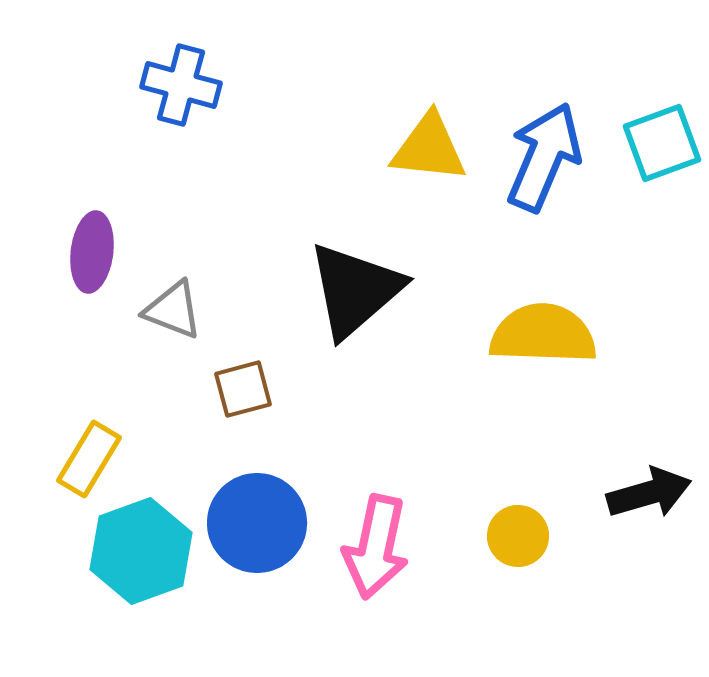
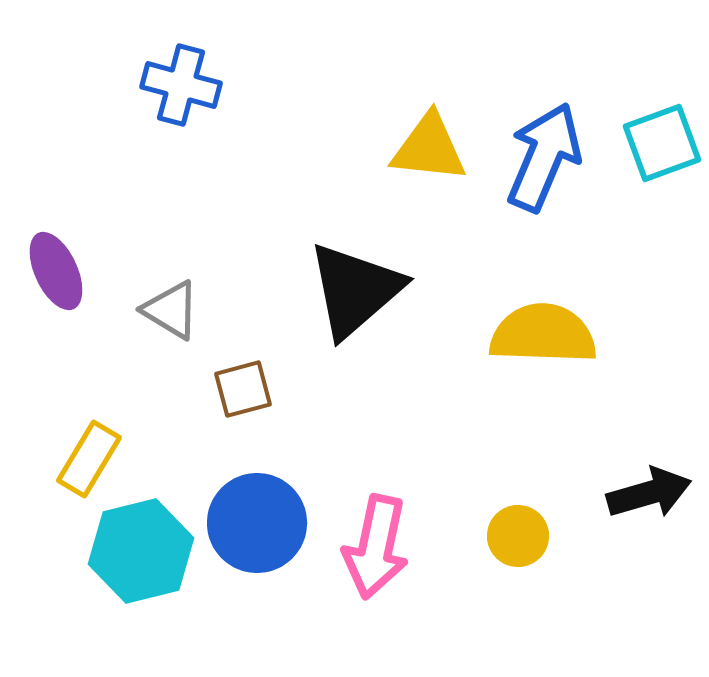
purple ellipse: moved 36 px left, 19 px down; rotated 32 degrees counterclockwise
gray triangle: moved 2 px left; rotated 10 degrees clockwise
cyan hexagon: rotated 6 degrees clockwise
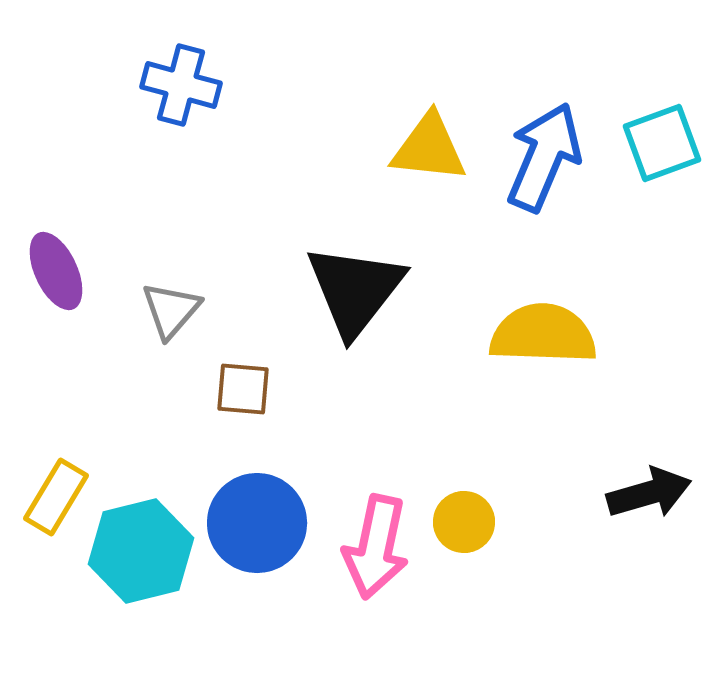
black triangle: rotated 11 degrees counterclockwise
gray triangle: rotated 40 degrees clockwise
brown square: rotated 20 degrees clockwise
yellow rectangle: moved 33 px left, 38 px down
yellow circle: moved 54 px left, 14 px up
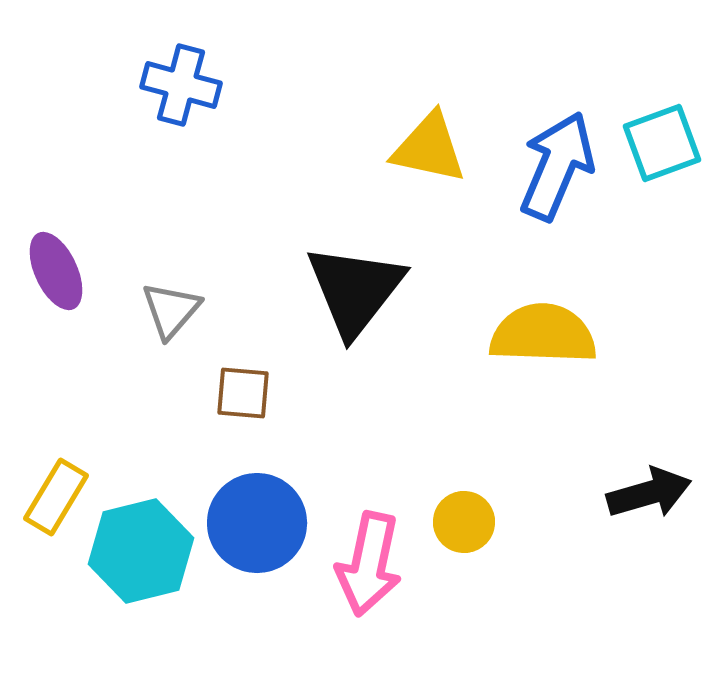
yellow triangle: rotated 6 degrees clockwise
blue arrow: moved 13 px right, 9 px down
brown square: moved 4 px down
pink arrow: moved 7 px left, 17 px down
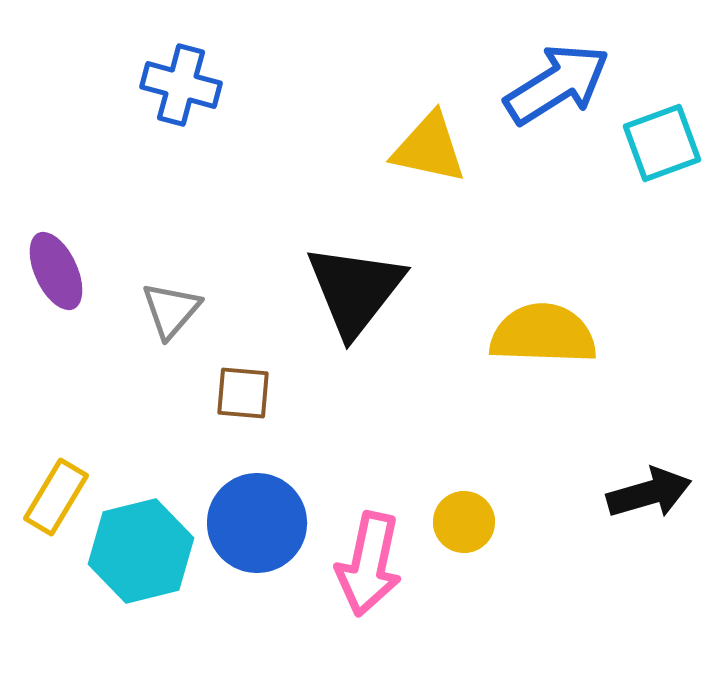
blue arrow: moved 82 px up; rotated 35 degrees clockwise
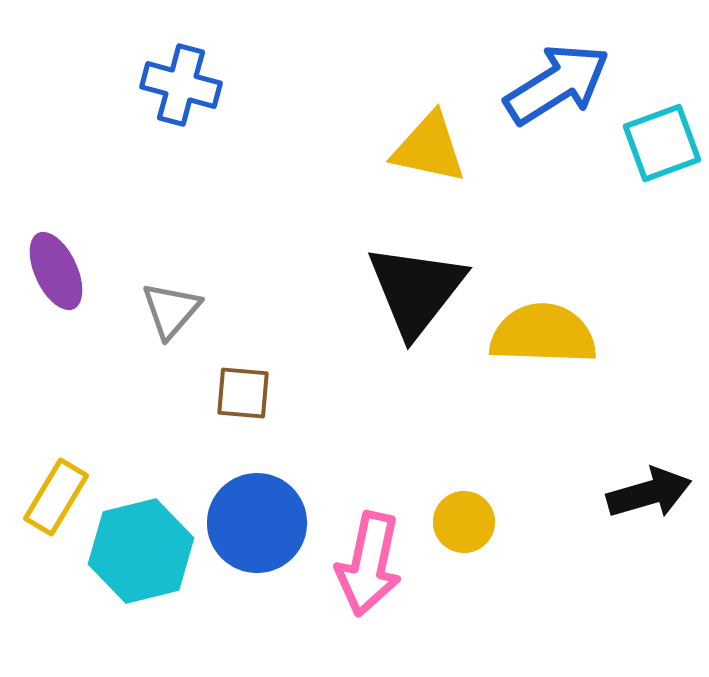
black triangle: moved 61 px right
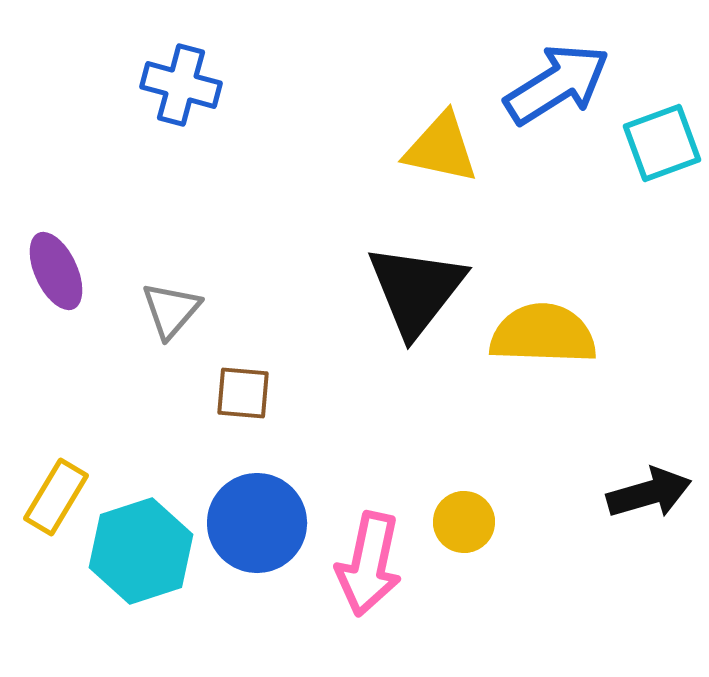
yellow triangle: moved 12 px right
cyan hexagon: rotated 4 degrees counterclockwise
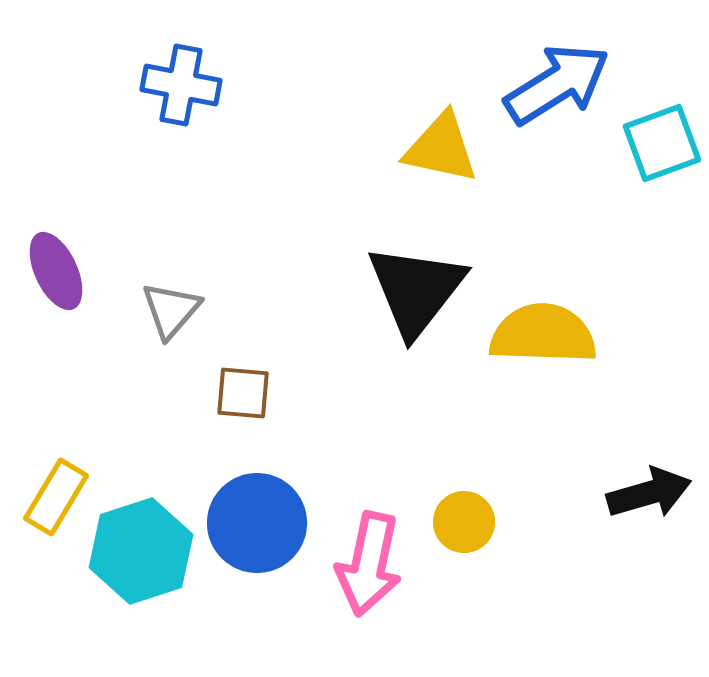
blue cross: rotated 4 degrees counterclockwise
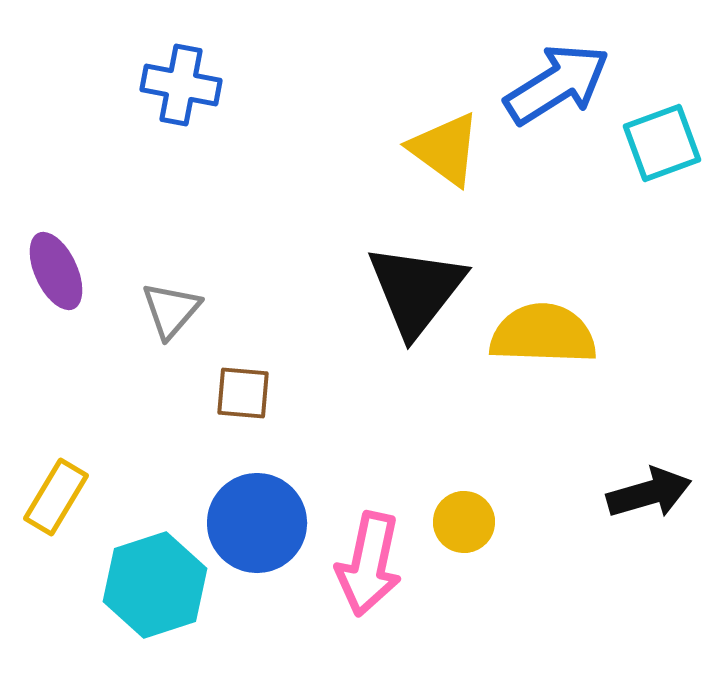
yellow triangle: moved 4 px right, 1 px down; rotated 24 degrees clockwise
cyan hexagon: moved 14 px right, 34 px down
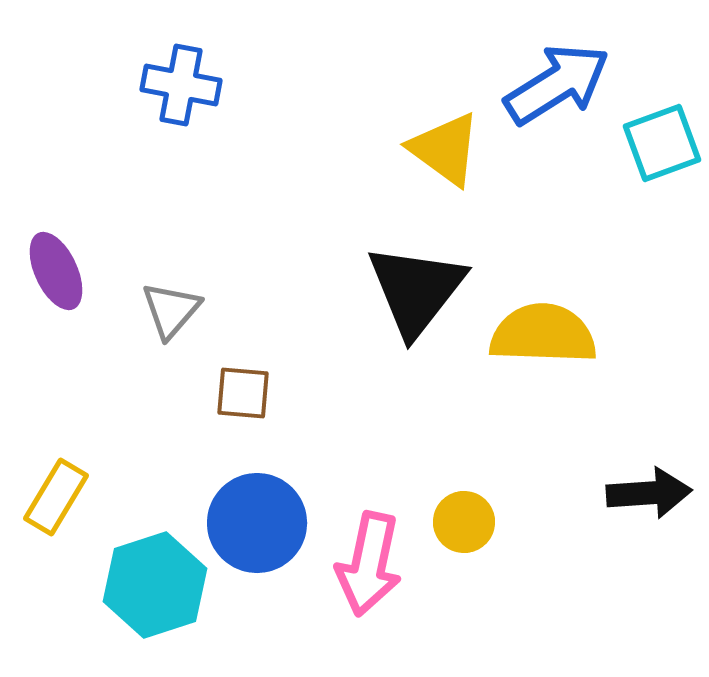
black arrow: rotated 12 degrees clockwise
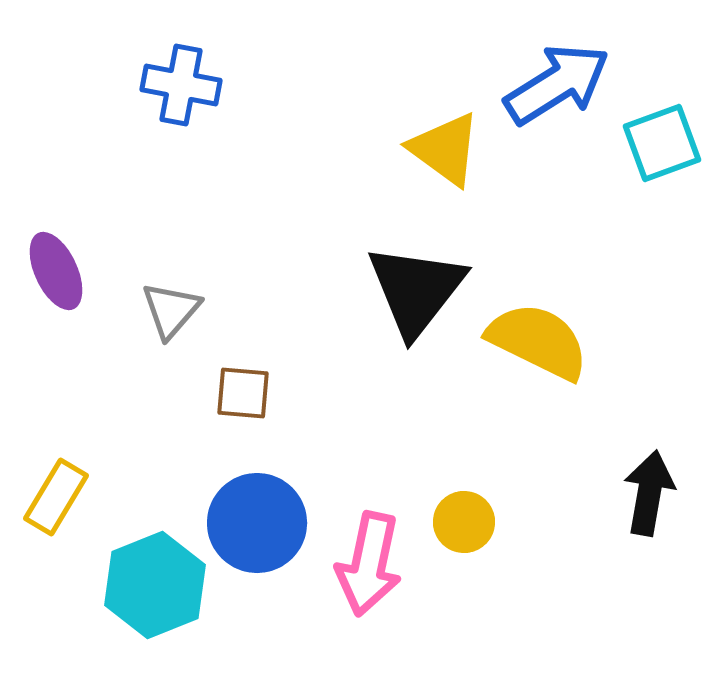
yellow semicircle: moved 5 px left, 7 px down; rotated 24 degrees clockwise
black arrow: rotated 76 degrees counterclockwise
cyan hexagon: rotated 4 degrees counterclockwise
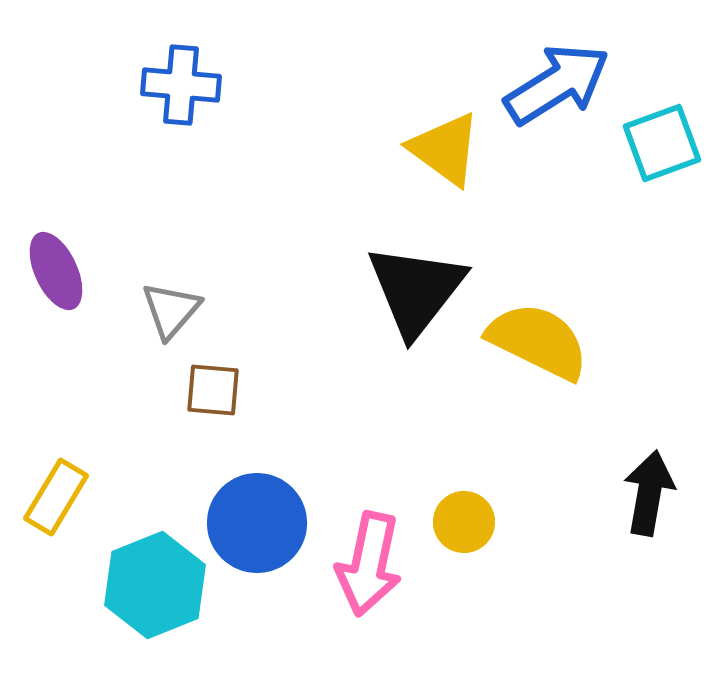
blue cross: rotated 6 degrees counterclockwise
brown square: moved 30 px left, 3 px up
